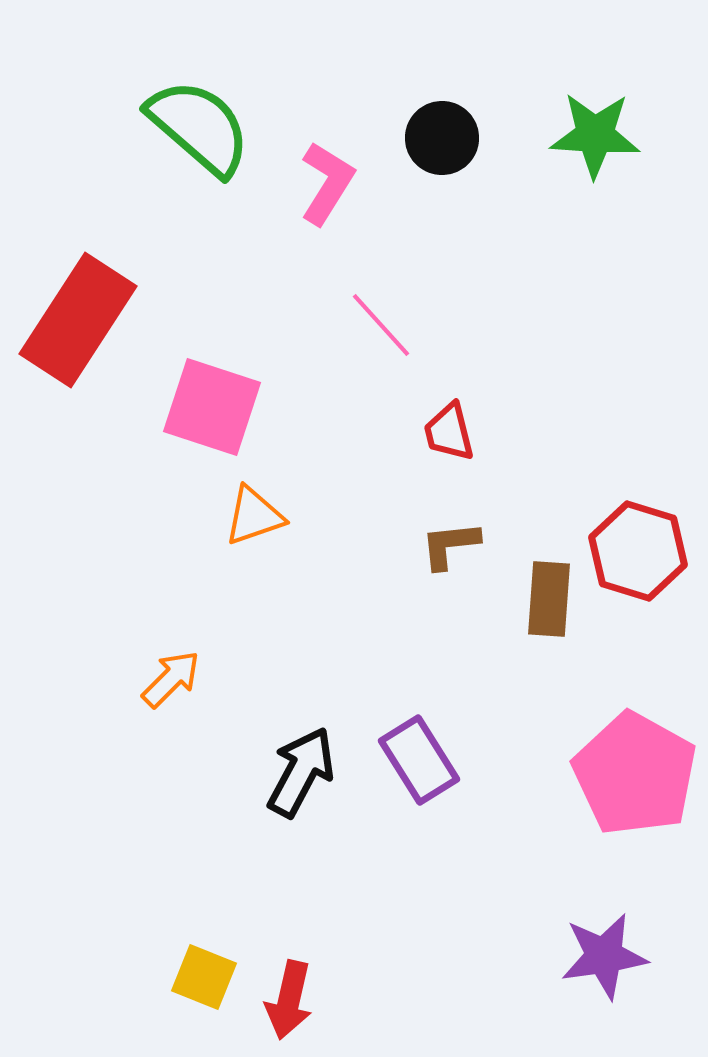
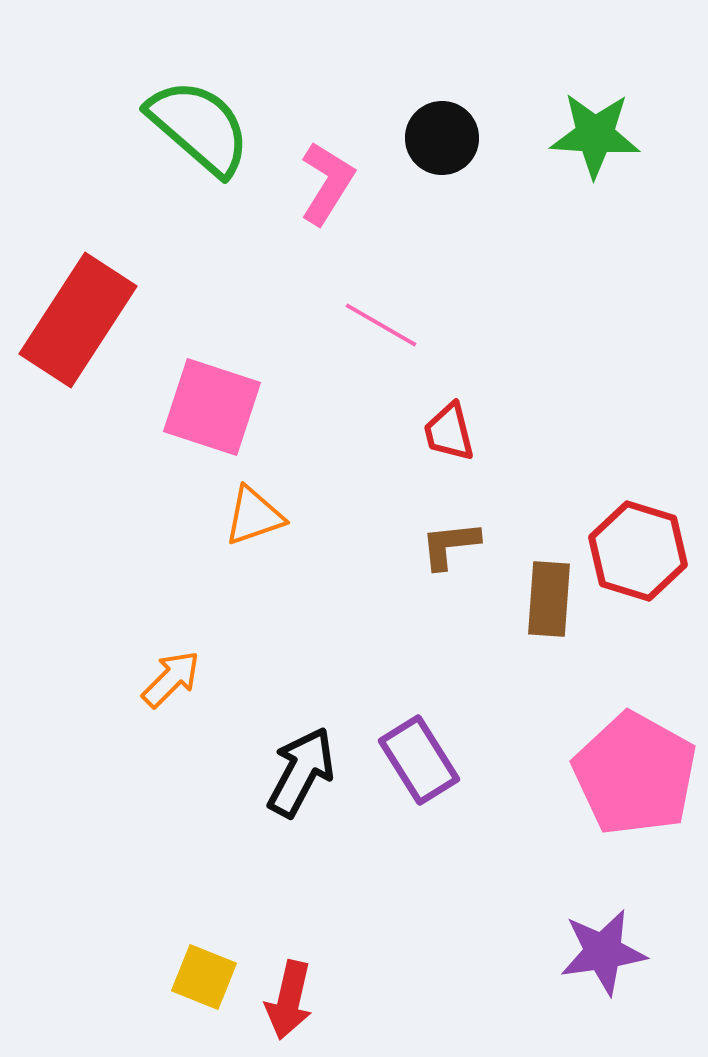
pink line: rotated 18 degrees counterclockwise
purple star: moved 1 px left, 4 px up
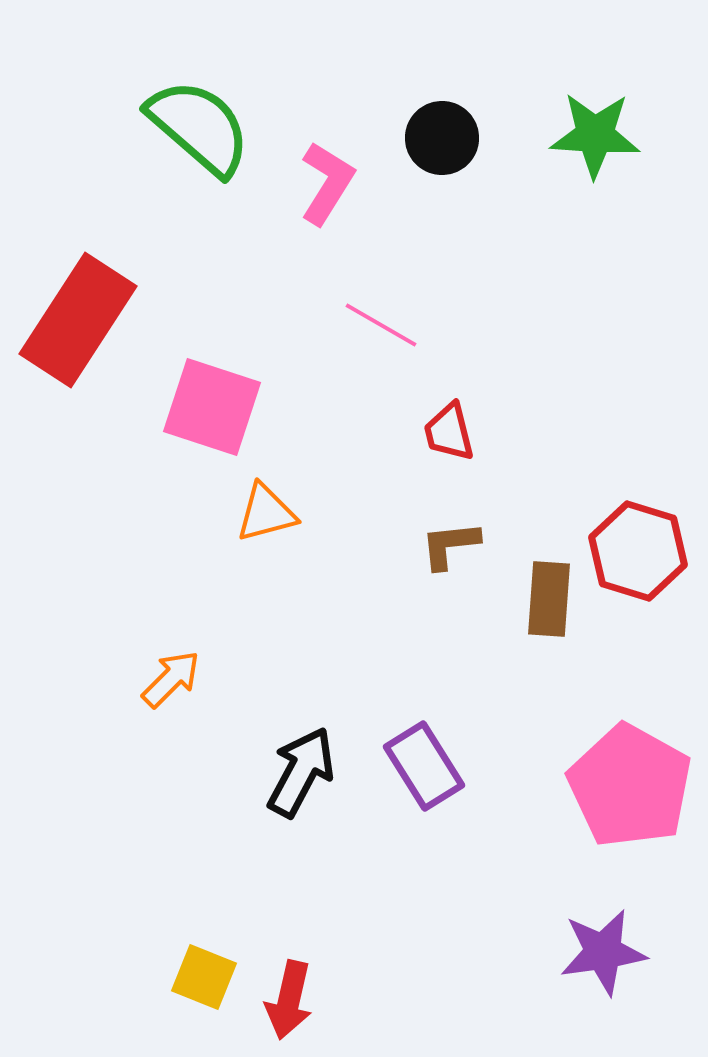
orange triangle: moved 12 px right, 3 px up; rotated 4 degrees clockwise
purple rectangle: moved 5 px right, 6 px down
pink pentagon: moved 5 px left, 12 px down
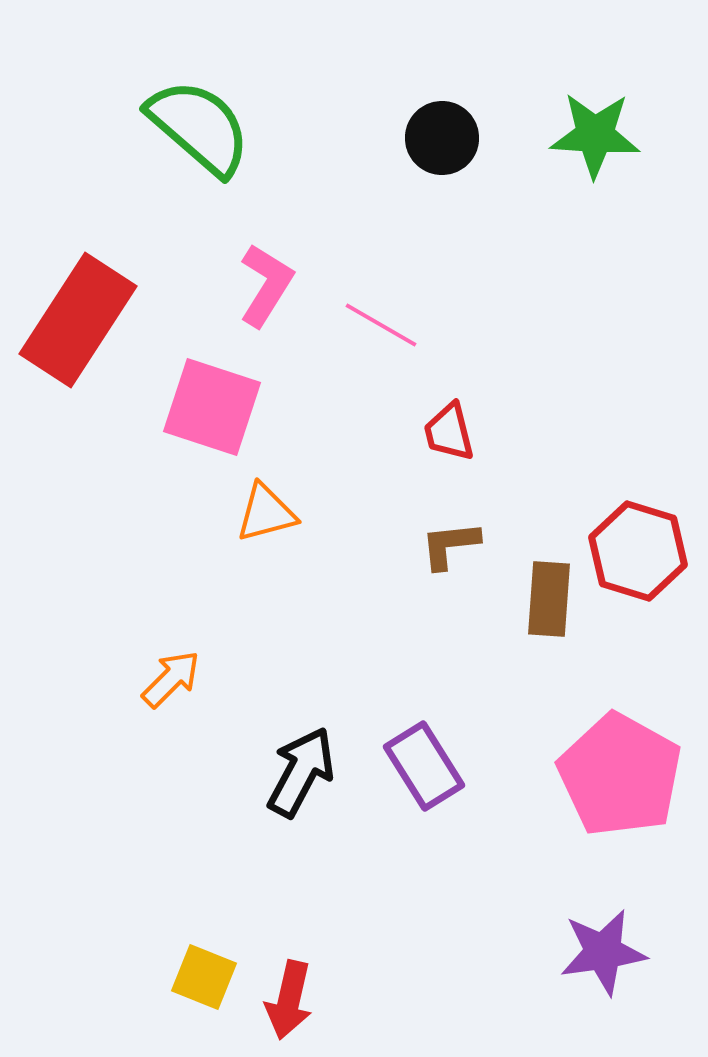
pink L-shape: moved 61 px left, 102 px down
pink pentagon: moved 10 px left, 11 px up
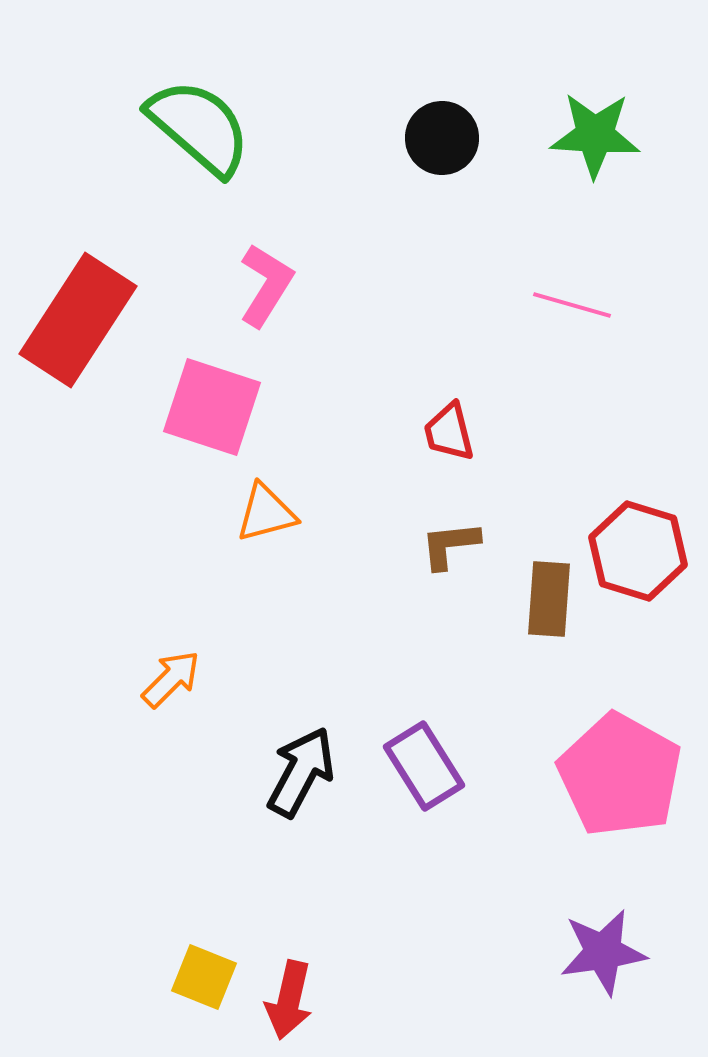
pink line: moved 191 px right, 20 px up; rotated 14 degrees counterclockwise
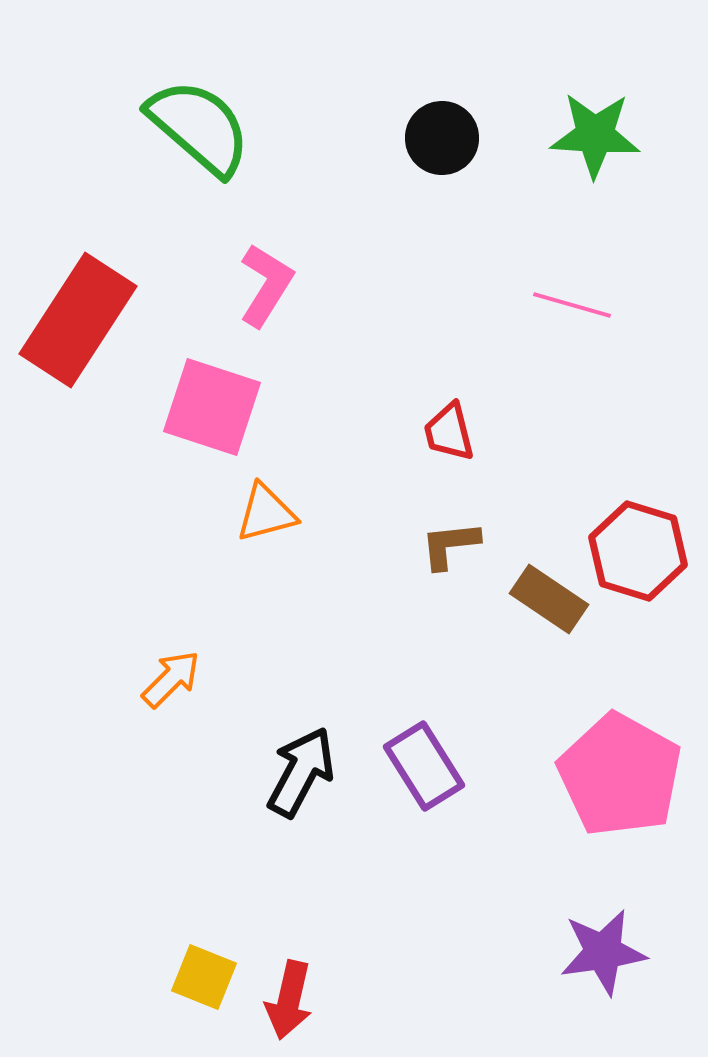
brown rectangle: rotated 60 degrees counterclockwise
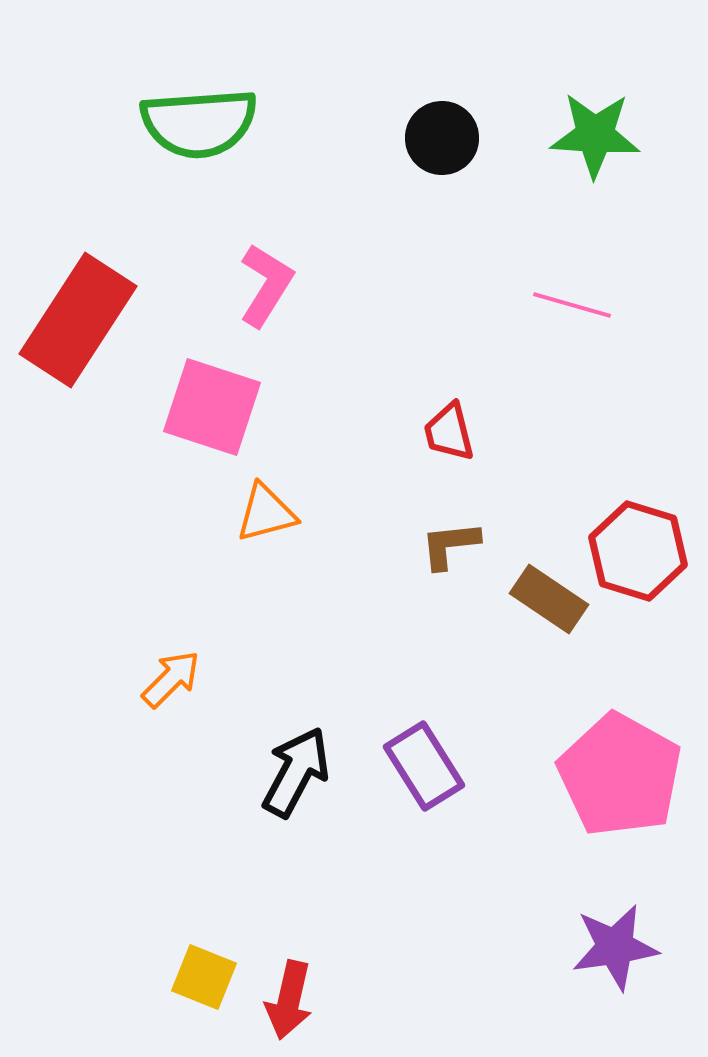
green semicircle: moved 4 px up; rotated 135 degrees clockwise
black arrow: moved 5 px left
purple star: moved 12 px right, 5 px up
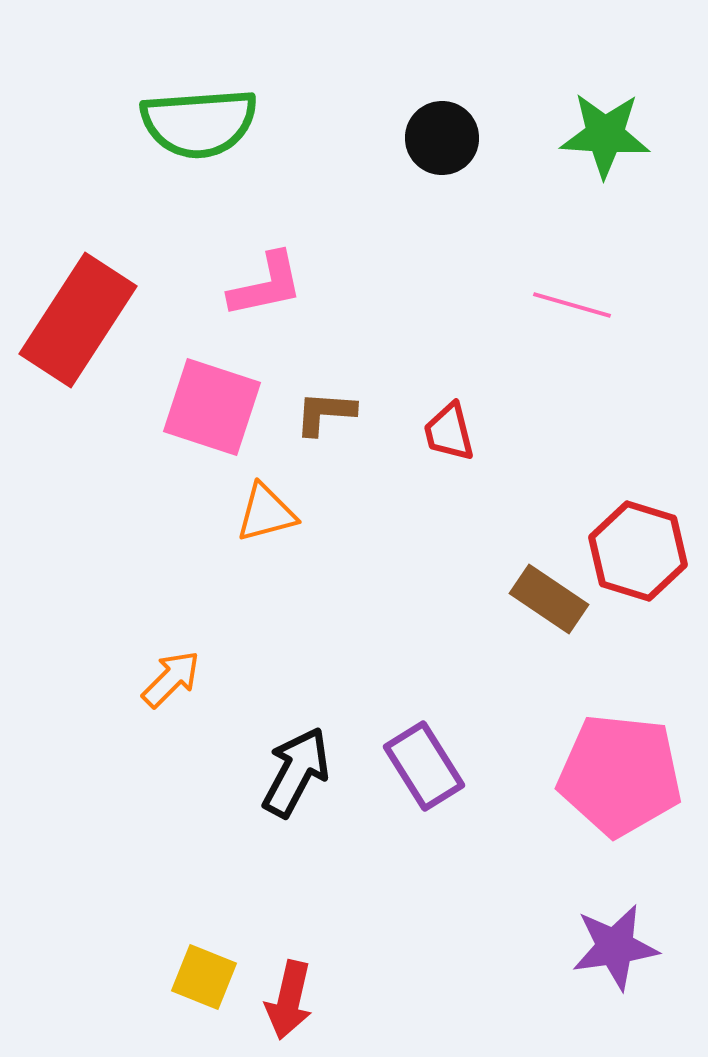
green star: moved 10 px right
pink L-shape: rotated 46 degrees clockwise
brown L-shape: moved 125 px left, 132 px up; rotated 10 degrees clockwise
pink pentagon: rotated 23 degrees counterclockwise
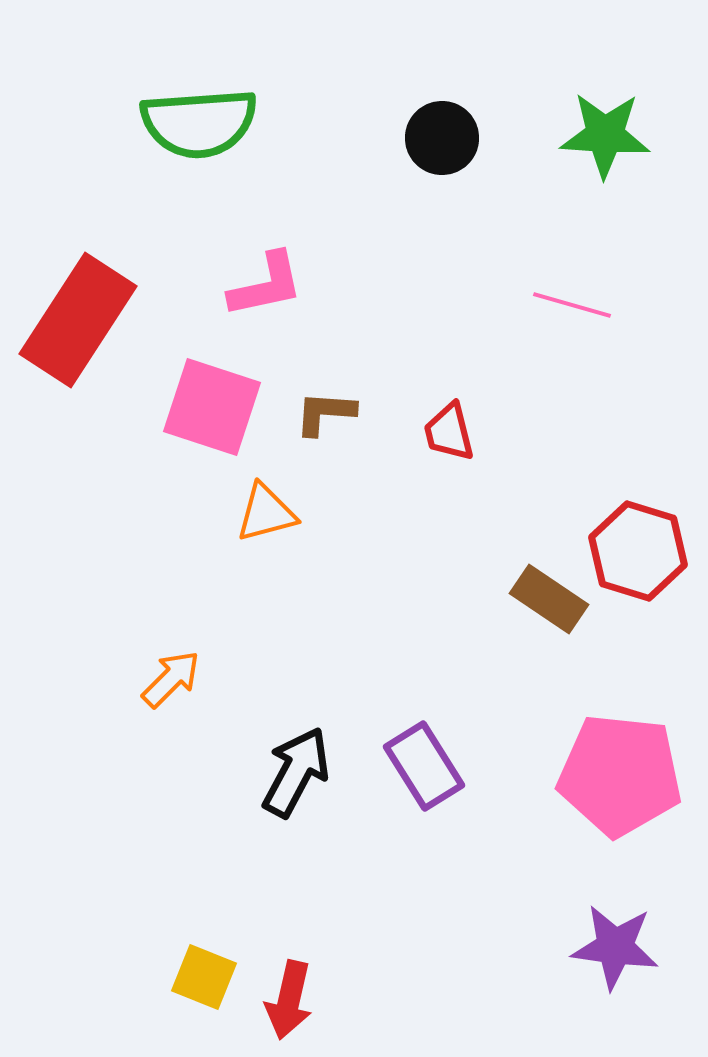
purple star: rotated 16 degrees clockwise
